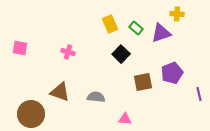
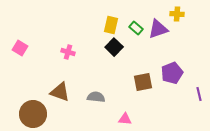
yellow rectangle: moved 1 px right, 1 px down; rotated 36 degrees clockwise
purple triangle: moved 3 px left, 4 px up
pink square: rotated 21 degrees clockwise
black square: moved 7 px left, 7 px up
brown circle: moved 2 px right
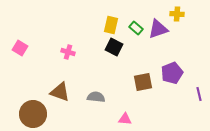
black square: rotated 18 degrees counterclockwise
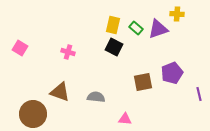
yellow rectangle: moved 2 px right
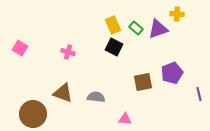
yellow rectangle: rotated 36 degrees counterclockwise
brown triangle: moved 3 px right, 1 px down
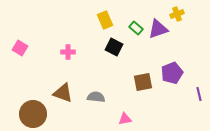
yellow cross: rotated 24 degrees counterclockwise
yellow rectangle: moved 8 px left, 5 px up
pink cross: rotated 16 degrees counterclockwise
pink triangle: rotated 16 degrees counterclockwise
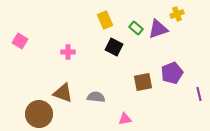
pink square: moved 7 px up
brown circle: moved 6 px right
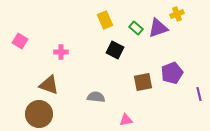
purple triangle: moved 1 px up
black square: moved 1 px right, 3 px down
pink cross: moved 7 px left
brown triangle: moved 14 px left, 8 px up
pink triangle: moved 1 px right, 1 px down
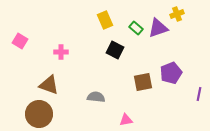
purple pentagon: moved 1 px left
purple line: rotated 24 degrees clockwise
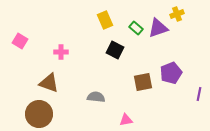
brown triangle: moved 2 px up
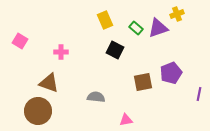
brown circle: moved 1 px left, 3 px up
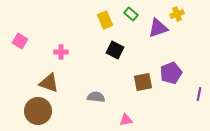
green rectangle: moved 5 px left, 14 px up
